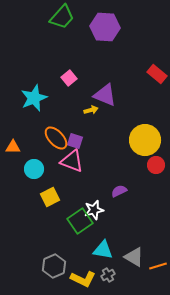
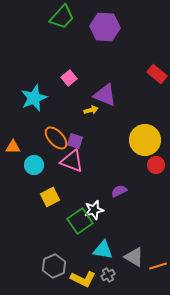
cyan circle: moved 4 px up
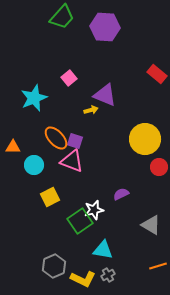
yellow circle: moved 1 px up
red circle: moved 3 px right, 2 px down
purple semicircle: moved 2 px right, 3 px down
gray triangle: moved 17 px right, 32 px up
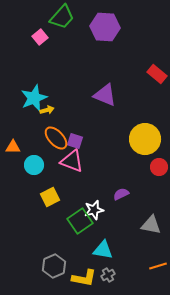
pink square: moved 29 px left, 41 px up
yellow arrow: moved 44 px left
gray triangle: rotated 20 degrees counterclockwise
yellow L-shape: moved 1 px right, 1 px up; rotated 15 degrees counterclockwise
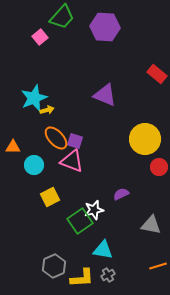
yellow L-shape: moved 2 px left; rotated 15 degrees counterclockwise
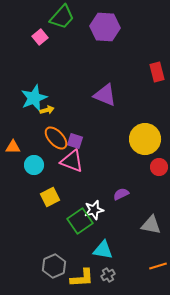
red rectangle: moved 2 px up; rotated 36 degrees clockwise
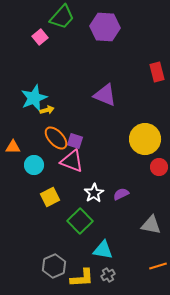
white star: moved 17 px up; rotated 18 degrees counterclockwise
green square: rotated 10 degrees counterclockwise
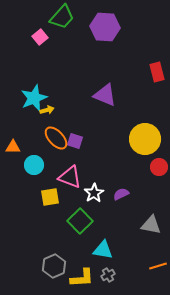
pink triangle: moved 2 px left, 16 px down
yellow square: rotated 18 degrees clockwise
